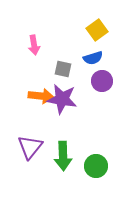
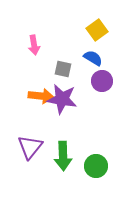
blue semicircle: rotated 132 degrees counterclockwise
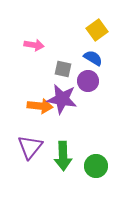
pink arrow: rotated 72 degrees counterclockwise
purple circle: moved 14 px left
orange arrow: moved 1 px left, 10 px down
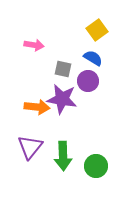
orange arrow: moved 3 px left, 1 px down
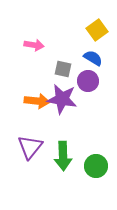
orange arrow: moved 6 px up
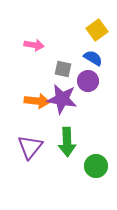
green arrow: moved 4 px right, 14 px up
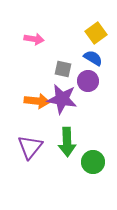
yellow square: moved 1 px left, 3 px down
pink arrow: moved 6 px up
green circle: moved 3 px left, 4 px up
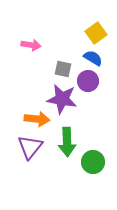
pink arrow: moved 3 px left, 6 px down
orange arrow: moved 18 px down
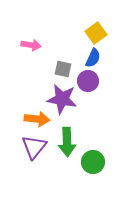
blue semicircle: rotated 84 degrees clockwise
purple triangle: moved 4 px right
